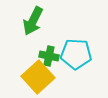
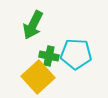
green arrow: moved 4 px down
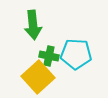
green arrow: rotated 32 degrees counterclockwise
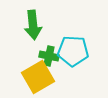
cyan pentagon: moved 3 px left, 3 px up
yellow square: rotated 12 degrees clockwise
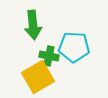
cyan pentagon: moved 1 px right, 4 px up
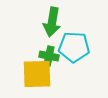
green arrow: moved 19 px right, 3 px up; rotated 16 degrees clockwise
yellow square: moved 1 px left, 3 px up; rotated 28 degrees clockwise
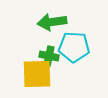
green arrow: rotated 72 degrees clockwise
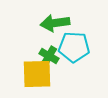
green arrow: moved 3 px right, 1 px down
green cross: rotated 18 degrees clockwise
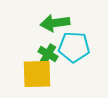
green cross: moved 1 px left, 2 px up
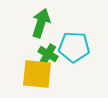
green arrow: moved 14 px left; rotated 116 degrees clockwise
yellow square: rotated 8 degrees clockwise
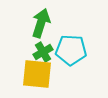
cyan pentagon: moved 3 px left, 3 px down
green cross: moved 5 px left, 2 px up; rotated 30 degrees clockwise
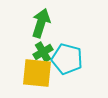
cyan pentagon: moved 4 px left, 9 px down; rotated 12 degrees clockwise
yellow square: moved 1 px up
